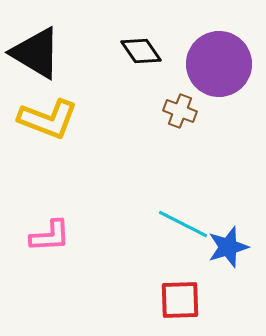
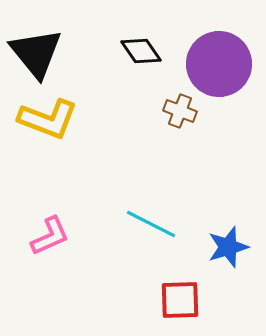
black triangle: rotated 20 degrees clockwise
cyan line: moved 32 px left
pink L-shape: rotated 21 degrees counterclockwise
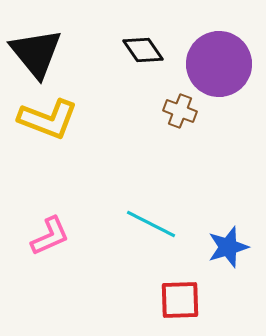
black diamond: moved 2 px right, 1 px up
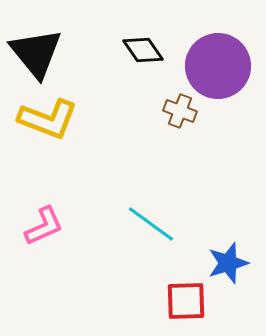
purple circle: moved 1 px left, 2 px down
cyan line: rotated 9 degrees clockwise
pink L-shape: moved 6 px left, 10 px up
blue star: moved 16 px down
red square: moved 6 px right, 1 px down
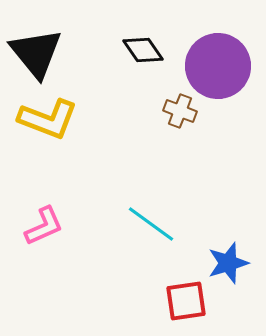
red square: rotated 6 degrees counterclockwise
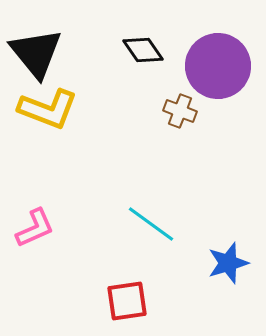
yellow L-shape: moved 10 px up
pink L-shape: moved 9 px left, 2 px down
red square: moved 59 px left
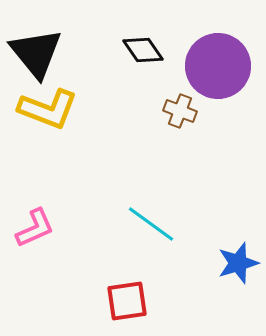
blue star: moved 10 px right
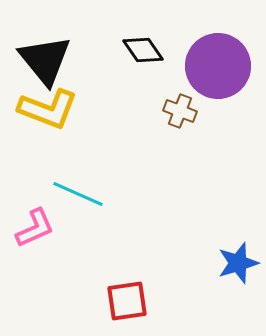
black triangle: moved 9 px right, 7 px down
cyan line: moved 73 px left, 30 px up; rotated 12 degrees counterclockwise
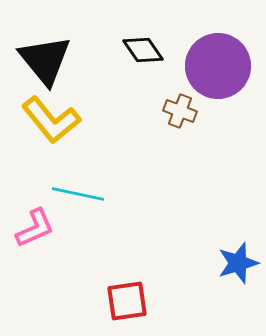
yellow L-shape: moved 3 px right, 11 px down; rotated 30 degrees clockwise
cyan line: rotated 12 degrees counterclockwise
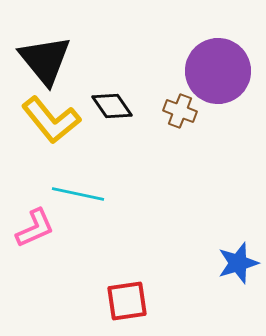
black diamond: moved 31 px left, 56 px down
purple circle: moved 5 px down
